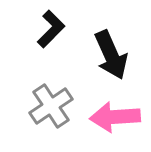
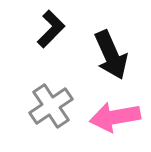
pink arrow: rotated 6 degrees counterclockwise
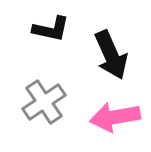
black L-shape: rotated 57 degrees clockwise
gray cross: moved 7 px left, 4 px up
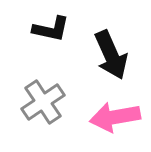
gray cross: moved 1 px left
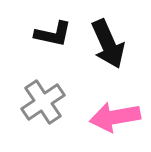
black L-shape: moved 2 px right, 5 px down
black arrow: moved 3 px left, 11 px up
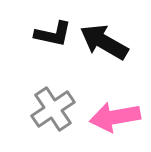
black arrow: moved 4 px left, 2 px up; rotated 144 degrees clockwise
gray cross: moved 10 px right, 7 px down
